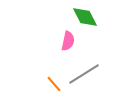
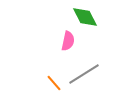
orange line: moved 1 px up
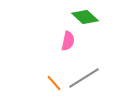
green diamond: rotated 20 degrees counterclockwise
gray line: moved 4 px down
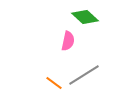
gray line: moved 3 px up
orange line: rotated 12 degrees counterclockwise
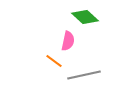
gray line: rotated 20 degrees clockwise
orange line: moved 22 px up
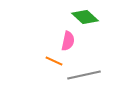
orange line: rotated 12 degrees counterclockwise
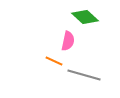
gray line: rotated 28 degrees clockwise
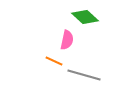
pink semicircle: moved 1 px left, 1 px up
